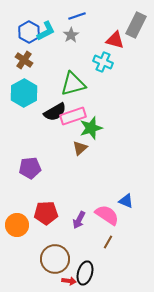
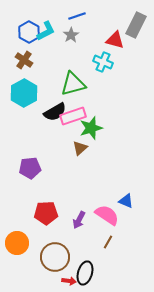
orange circle: moved 18 px down
brown circle: moved 2 px up
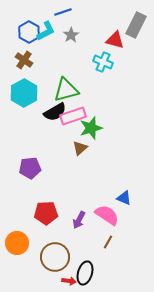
blue line: moved 14 px left, 4 px up
green triangle: moved 7 px left, 6 px down
blue triangle: moved 2 px left, 3 px up
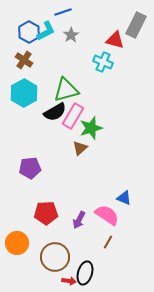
pink rectangle: rotated 40 degrees counterclockwise
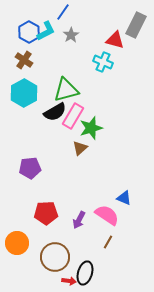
blue line: rotated 36 degrees counterclockwise
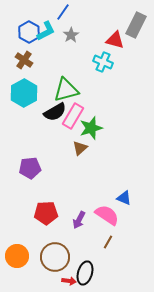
orange circle: moved 13 px down
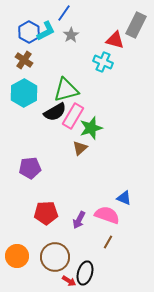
blue line: moved 1 px right, 1 px down
pink semicircle: rotated 15 degrees counterclockwise
red arrow: rotated 24 degrees clockwise
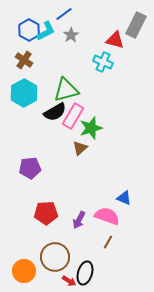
blue line: moved 1 px down; rotated 18 degrees clockwise
blue hexagon: moved 2 px up
pink semicircle: moved 1 px down
orange circle: moved 7 px right, 15 px down
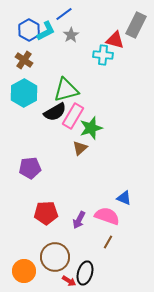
cyan cross: moved 7 px up; rotated 18 degrees counterclockwise
